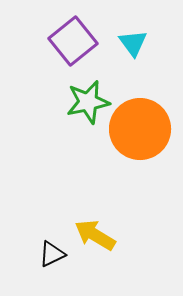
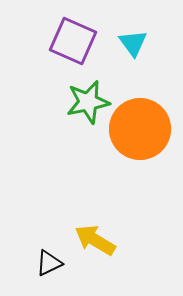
purple square: rotated 27 degrees counterclockwise
yellow arrow: moved 5 px down
black triangle: moved 3 px left, 9 px down
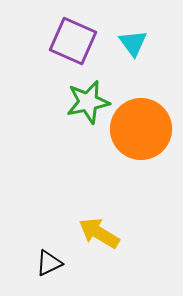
orange circle: moved 1 px right
yellow arrow: moved 4 px right, 7 px up
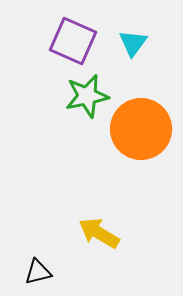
cyan triangle: rotated 12 degrees clockwise
green star: moved 1 px left, 6 px up
black triangle: moved 11 px left, 9 px down; rotated 12 degrees clockwise
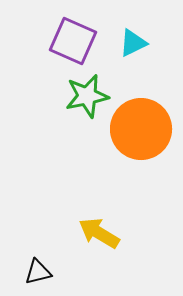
cyan triangle: rotated 28 degrees clockwise
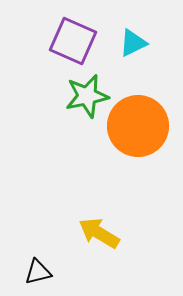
orange circle: moved 3 px left, 3 px up
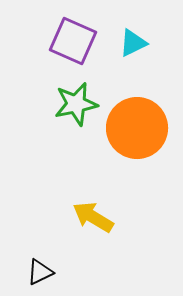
green star: moved 11 px left, 8 px down
orange circle: moved 1 px left, 2 px down
yellow arrow: moved 6 px left, 16 px up
black triangle: moved 2 px right; rotated 12 degrees counterclockwise
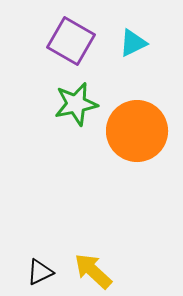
purple square: moved 2 px left; rotated 6 degrees clockwise
orange circle: moved 3 px down
yellow arrow: moved 54 px down; rotated 12 degrees clockwise
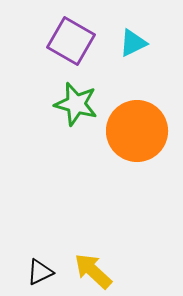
green star: rotated 27 degrees clockwise
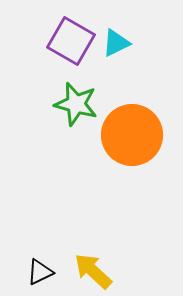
cyan triangle: moved 17 px left
orange circle: moved 5 px left, 4 px down
